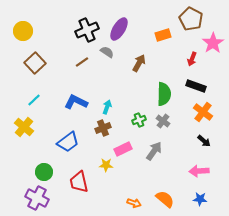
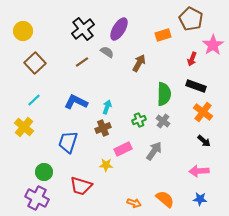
black cross: moved 4 px left, 1 px up; rotated 15 degrees counterclockwise
pink star: moved 2 px down
blue trapezoid: rotated 145 degrees clockwise
red trapezoid: moved 2 px right, 4 px down; rotated 60 degrees counterclockwise
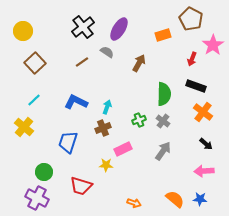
black cross: moved 2 px up
black arrow: moved 2 px right, 3 px down
gray arrow: moved 9 px right
pink arrow: moved 5 px right
orange semicircle: moved 10 px right
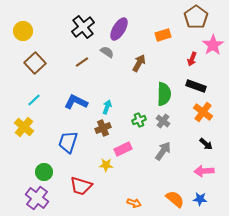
brown pentagon: moved 5 px right, 2 px up; rotated 10 degrees clockwise
purple cross: rotated 10 degrees clockwise
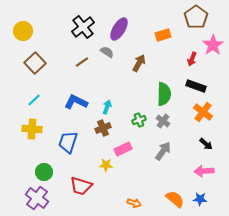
yellow cross: moved 8 px right, 2 px down; rotated 36 degrees counterclockwise
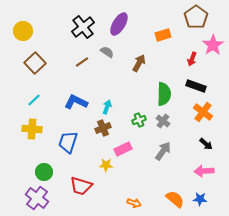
purple ellipse: moved 5 px up
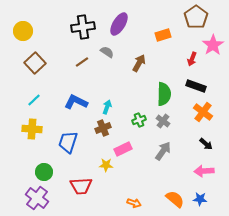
black cross: rotated 30 degrees clockwise
red trapezoid: rotated 20 degrees counterclockwise
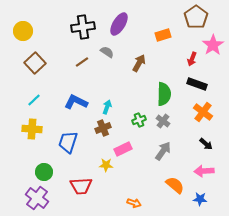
black rectangle: moved 1 px right, 2 px up
orange semicircle: moved 14 px up
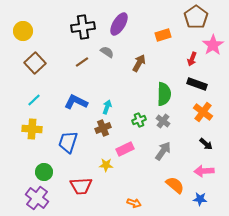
pink rectangle: moved 2 px right
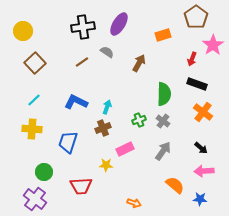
black arrow: moved 5 px left, 4 px down
purple cross: moved 2 px left, 1 px down
